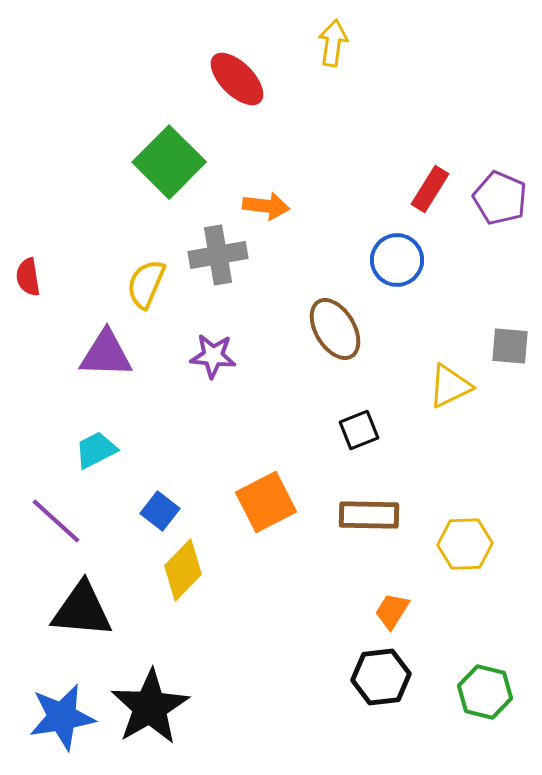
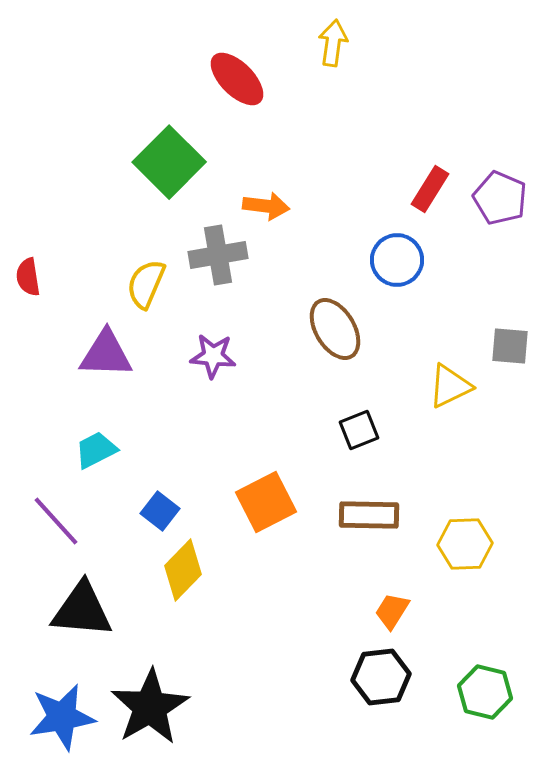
purple line: rotated 6 degrees clockwise
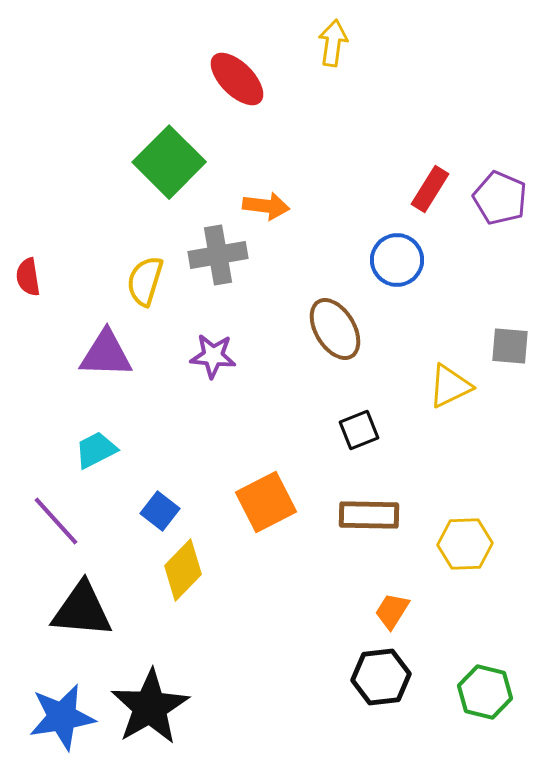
yellow semicircle: moved 1 px left, 3 px up; rotated 6 degrees counterclockwise
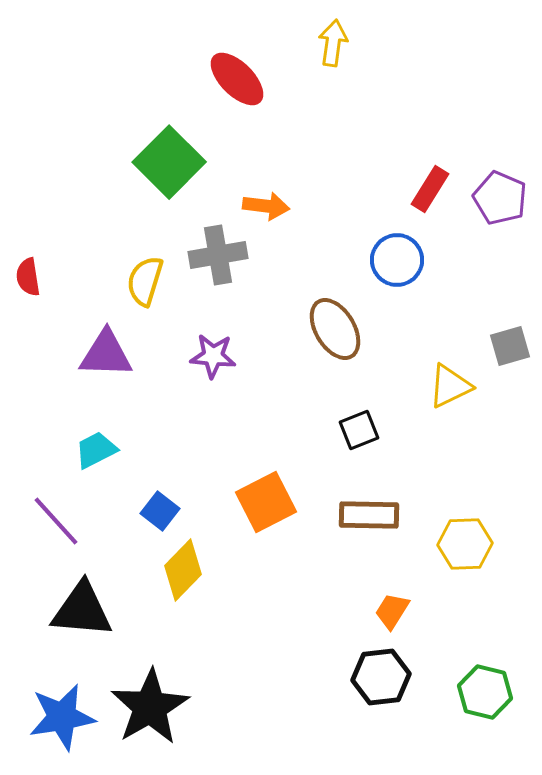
gray square: rotated 21 degrees counterclockwise
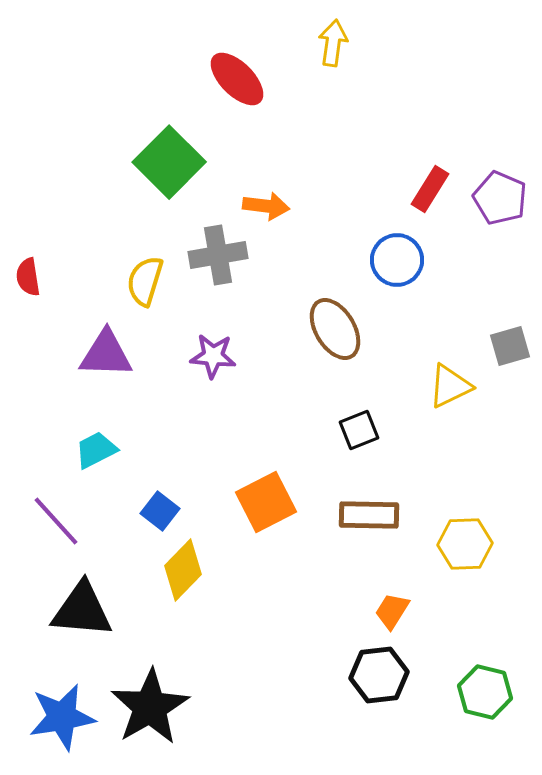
black hexagon: moved 2 px left, 2 px up
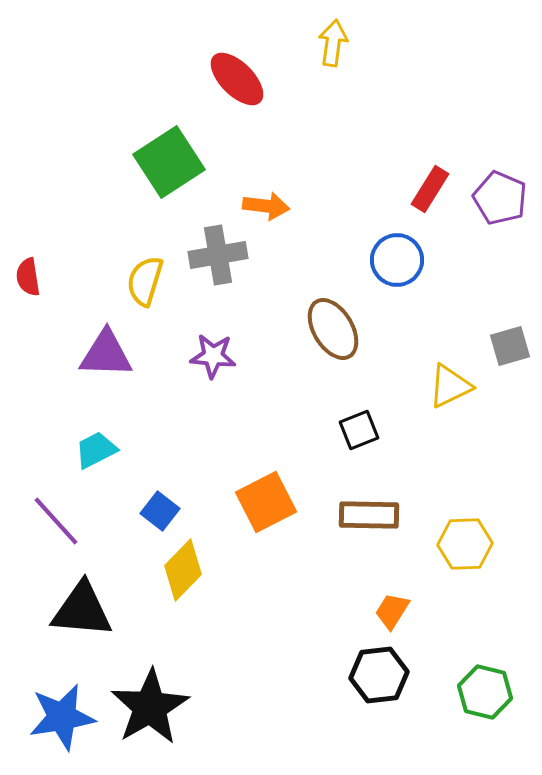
green square: rotated 12 degrees clockwise
brown ellipse: moved 2 px left
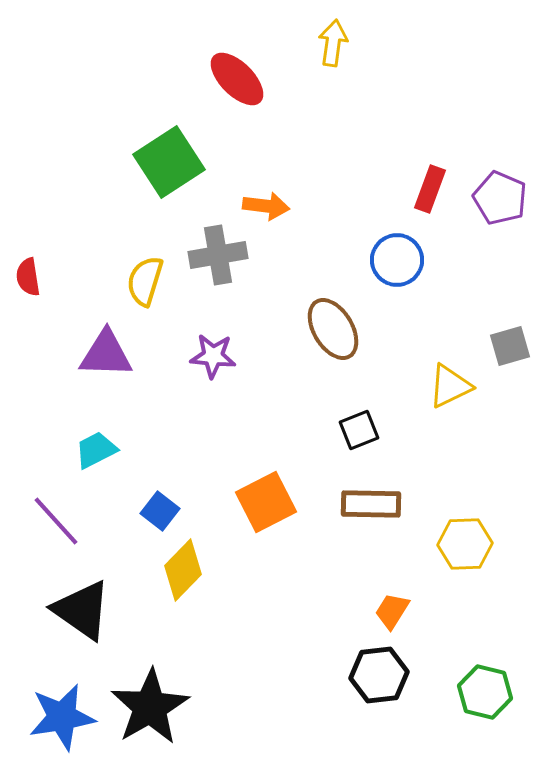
red rectangle: rotated 12 degrees counterclockwise
brown rectangle: moved 2 px right, 11 px up
black triangle: rotated 30 degrees clockwise
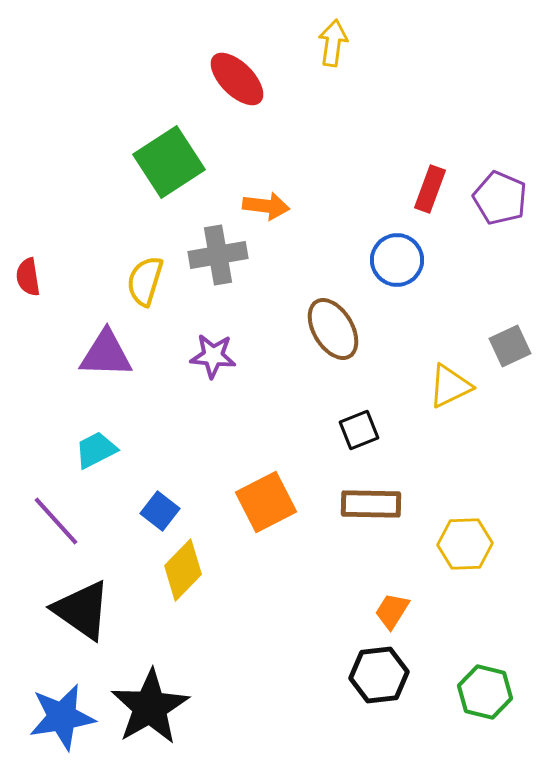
gray square: rotated 9 degrees counterclockwise
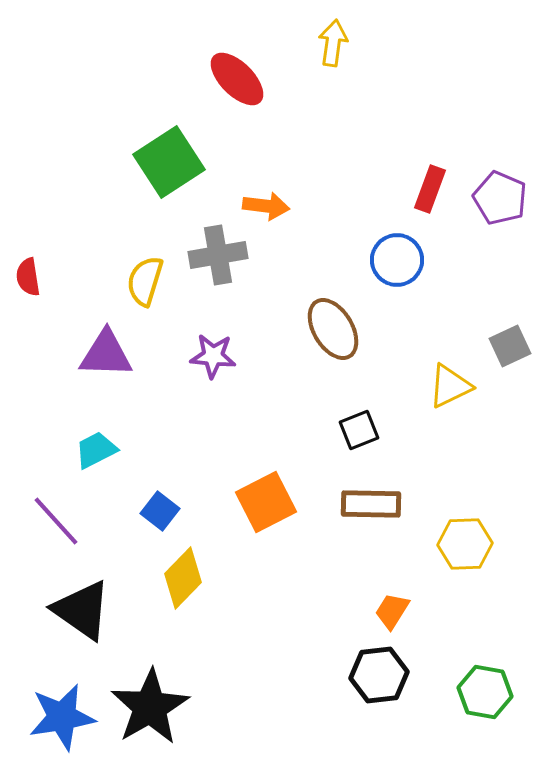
yellow diamond: moved 8 px down
green hexagon: rotated 4 degrees counterclockwise
